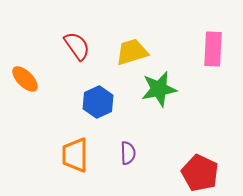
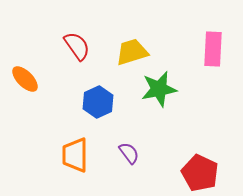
purple semicircle: moved 1 px right; rotated 35 degrees counterclockwise
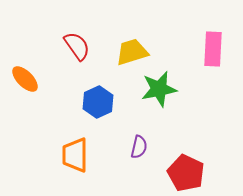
purple semicircle: moved 10 px right, 6 px up; rotated 50 degrees clockwise
red pentagon: moved 14 px left
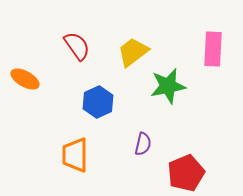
yellow trapezoid: moved 1 px right; rotated 20 degrees counterclockwise
orange ellipse: rotated 16 degrees counterclockwise
green star: moved 9 px right, 3 px up
purple semicircle: moved 4 px right, 3 px up
red pentagon: rotated 24 degrees clockwise
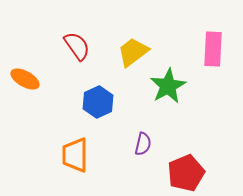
green star: rotated 18 degrees counterclockwise
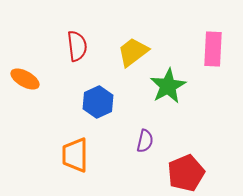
red semicircle: rotated 28 degrees clockwise
purple semicircle: moved 2 px right, 3 px up
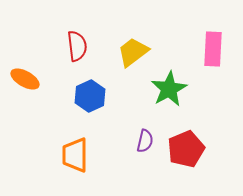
green star: moved 1 px right, 3 px down
blue hexagon: moved 8 px left, 6 px up
red pentagon: moved 24 px up
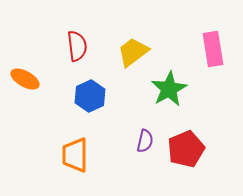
pink rectangle: rotated 12 degrees counterclockwise
